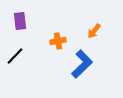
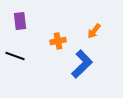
black line: rotated 66 degrees clockwise
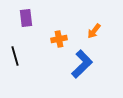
purple rectangle: moved 6 px right, 3 px up
orange cross: moved 1 px right, 2 px up
black line: rotated 54 degrees clockwise
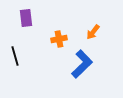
orange arrow: moved 1 px left, 1 px down
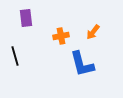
orange cross: moved 2 px right, 3 px up
blue L-shape: rotated 120 degrees clockwise
